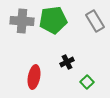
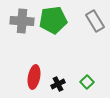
black cross: moved 9 px left, 22 px down
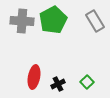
green pentagon: rotated 20 degrees counterclockwise
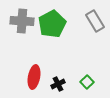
green pentagon: moved 1 px left, 4 px down
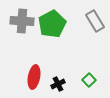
green square: moved 2 px right, 2 px up
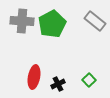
gray rectangle: rotated 20 degrees counterclockwise
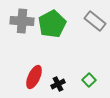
red ellipse: rotated 15 degrees clockwise
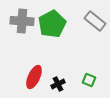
green square: rotated 24 degrees counterclockwise
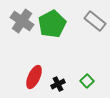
gray cross: rotated 30 degrees clockwise
green square: moved 2 px left, 1 px down; rotated 24 degrees clockwise
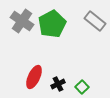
green square: moved 5 px left, 6 px down
